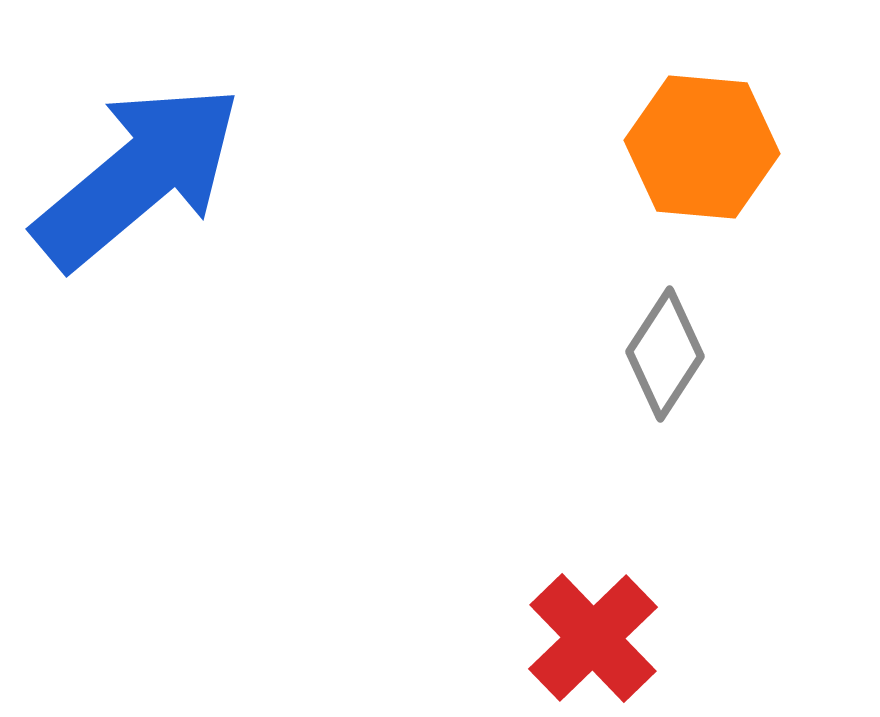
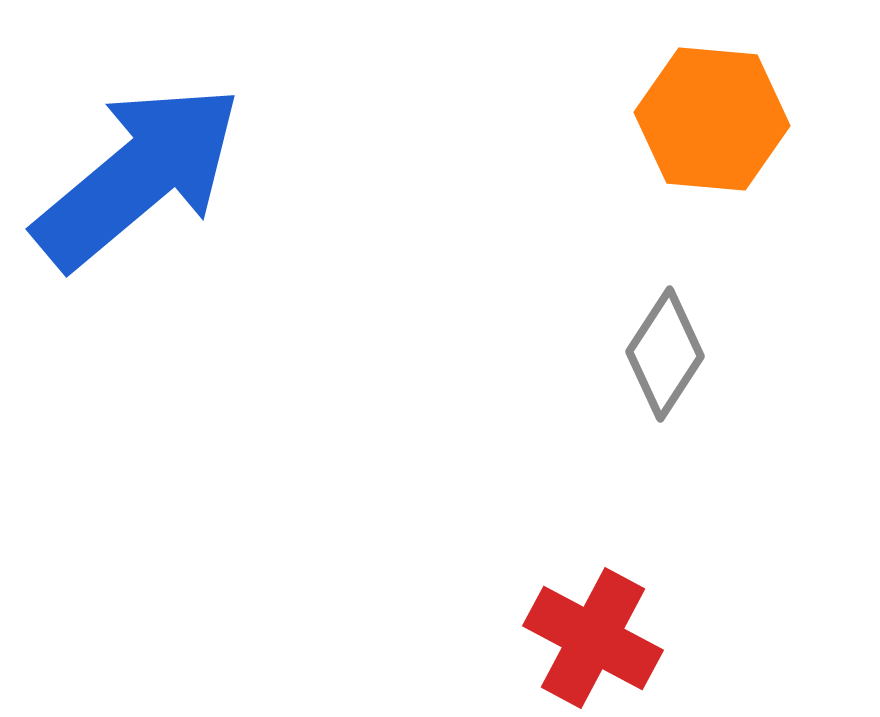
orange hexagon: moved 10 px right, 28 px up
red cross: rotated 18 degrees counterclockwise
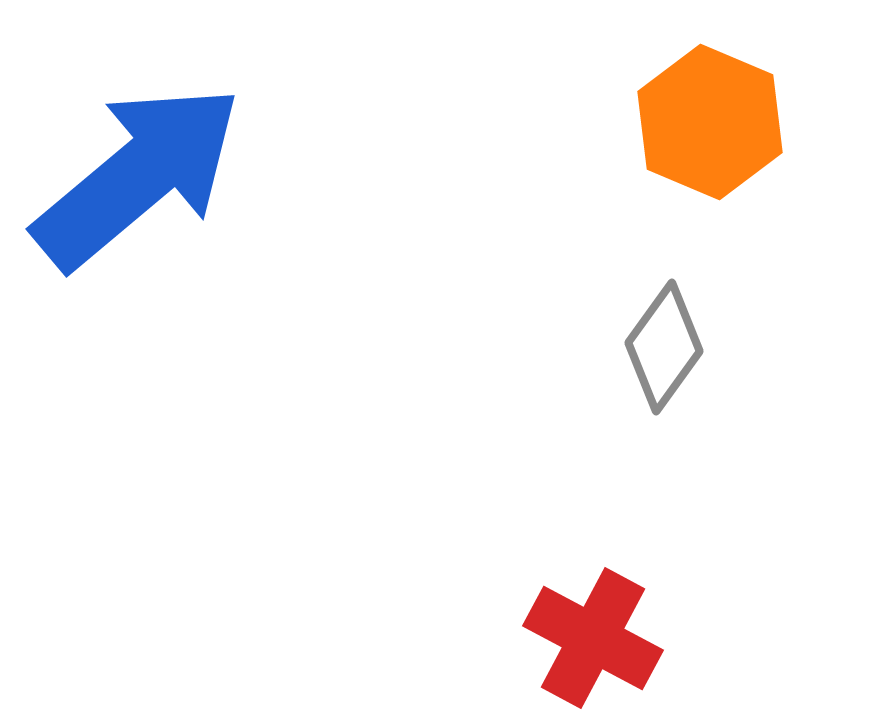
orange hexagon: moved 2 px left, 3 px down; rotated 18 degrees clockwise
gray diamond: moved 1 px left, 7 px up; rotated 3 degrees clockwise
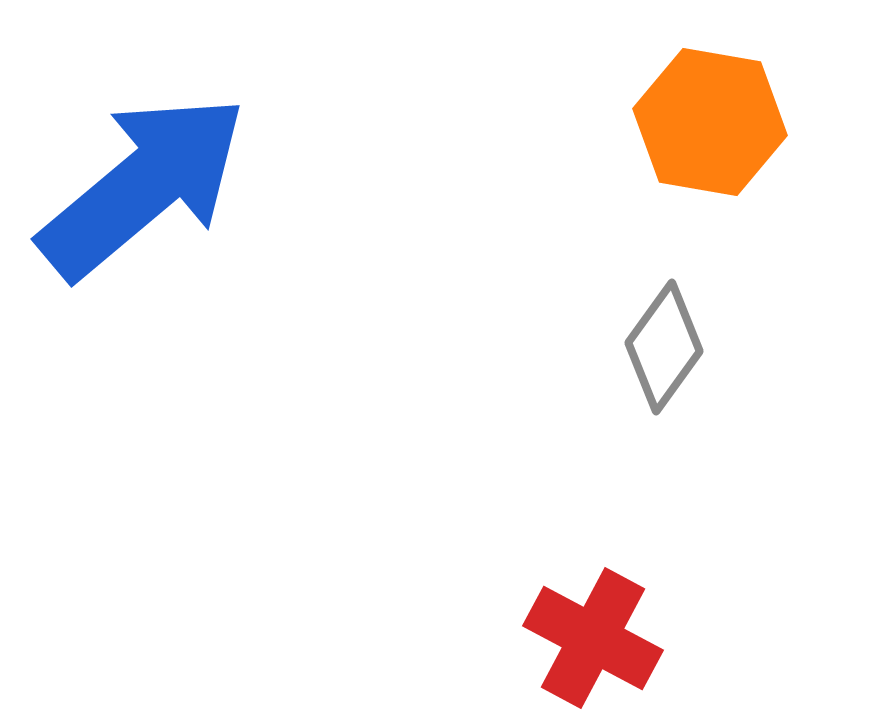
orange hexagon: rotated 13 degrees counterclockwise
blue arrow: moved 5 px right, 10 px down
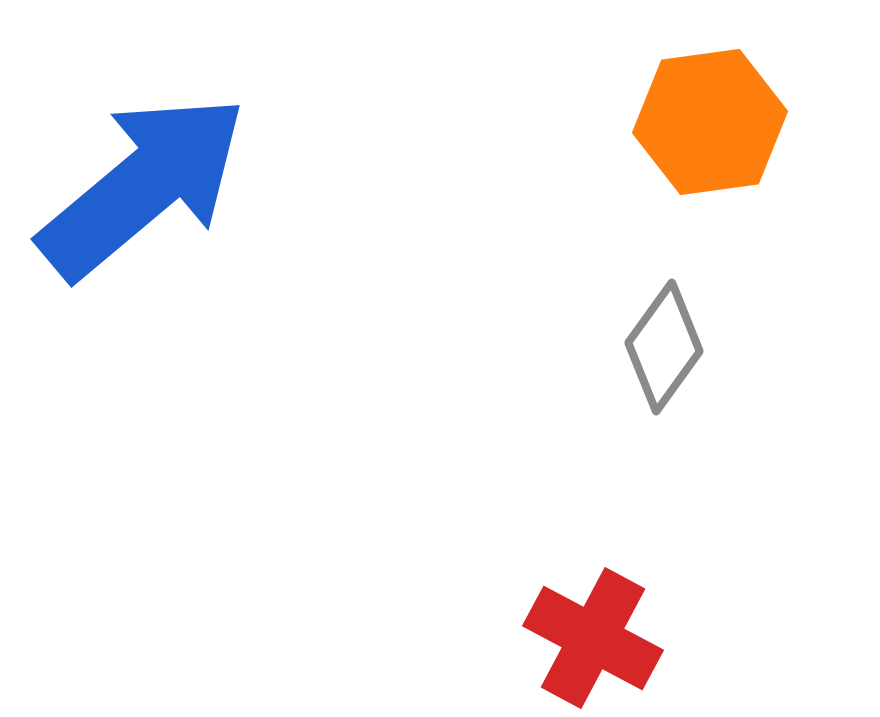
orange hexagon: rotated 18 degrees counterclockwise
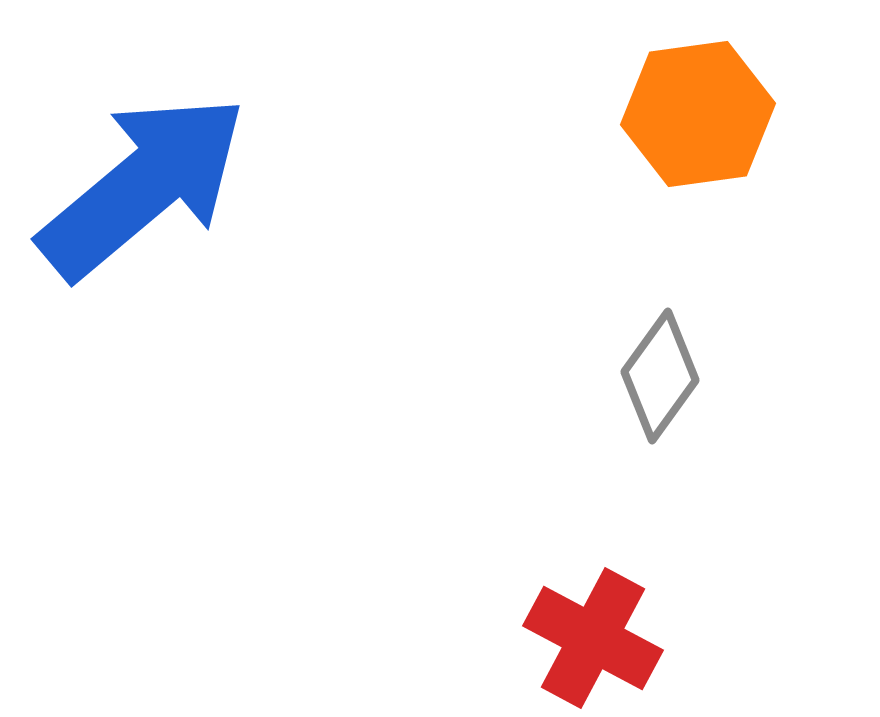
orange hexagon: moved 12 px left, 8 px up
gray diamond: moved 4 px left, 29 px down
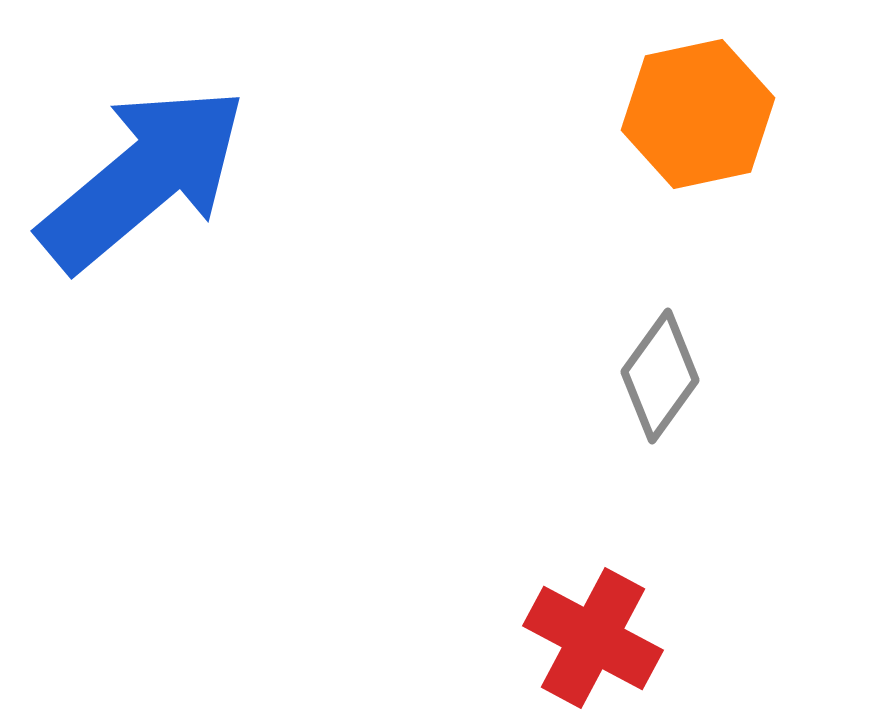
orange hexagon: rotated 4 degrees counterclockwise
blue arrow: moved 8 px up
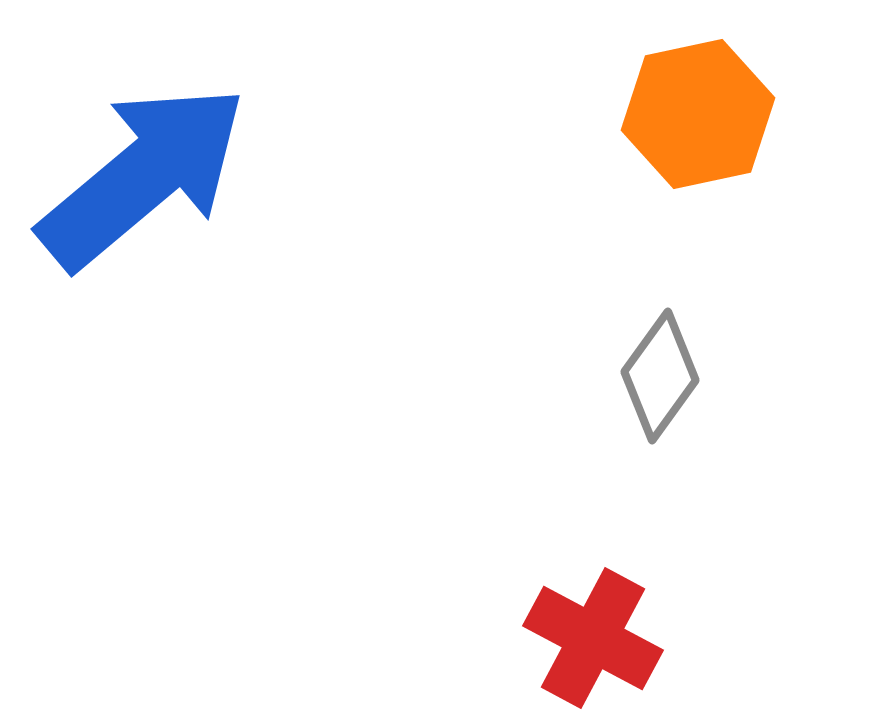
blue arrow: moved 2 px up
